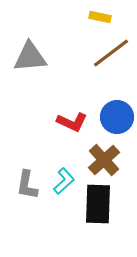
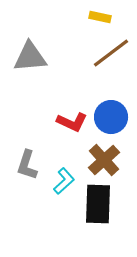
blue circle: moved 6 px left
gray L-shape: moved 20 px up; rotated 8 degrees clockwise
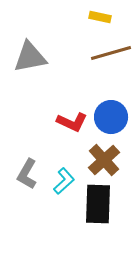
brown line: rotated 21 degrees clockwise
gray triangle: rotated 6 degrees counterclockwise
gray L-shape: moved 9 px down; rotated 12 degrees clockwise
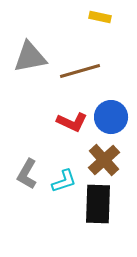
brown line: moved 31 px left, 18 px down
cyan L-shape: rotated 24 degrees clockwise
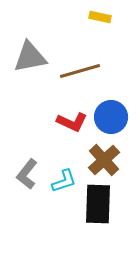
gray L-shape: rotated 8 degrees clockwise
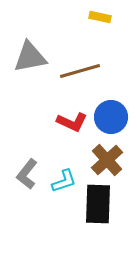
brown cross: moved 3 px right
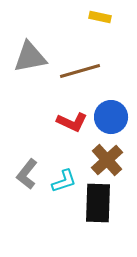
black rectangle: moved 1 px up
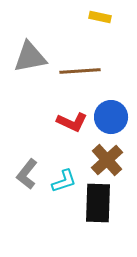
brown line: rotated 12 degrees clockwise
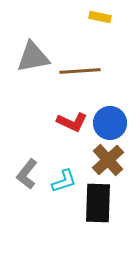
gray triangle: moved 3 px right
blue circle: moved 1 px left, 6 px down
brown cross: moved 1 px right
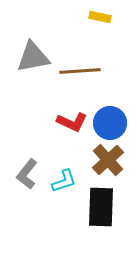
black rectangle: moved 3 px right, 4 px down
